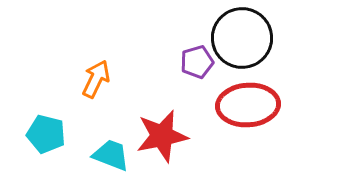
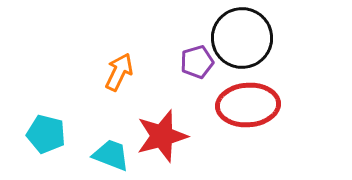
orange arrow: moved 23 px right, 7 px up
red star: rotated 4 degrees counterclockwise
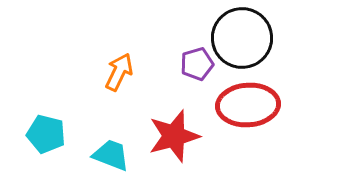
purple pentagon: moved 2 px down
red star: moved 12 px right
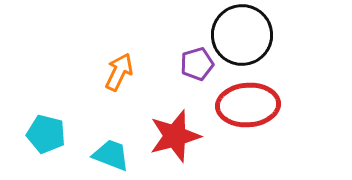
black circle: moved 3 px up
red star: moved 1 px right
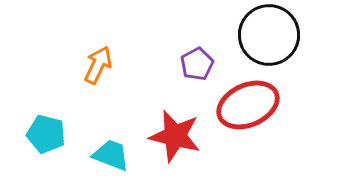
black circle: moved 27 px right
purple pentagon: rotated 12 degrees counterclockwise
orange arrow: moved 21 px left, 7 px up
red ellipse: rotated 20 degrees counterclockwise
red star: rotated 30 degrees clockwise
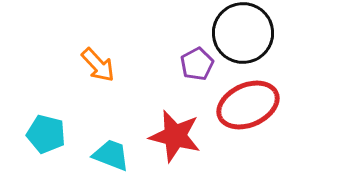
black circle: moved 26 px left, 2 px up
orange arrow: rotated 111 degrees clockwise
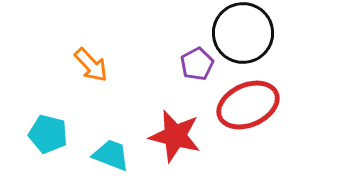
orange arrow: moved 7 px left
cyan pentagon: moved 2 px right
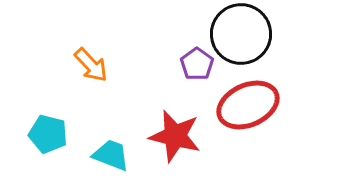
black circle: moved 2 px left, 1 px down
purple pentagon: rotated 8 degrees counterclockwise
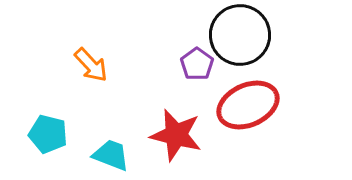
black circle: moved 1 px left, 1 px down
red star: moved 1 px right, 1 px up
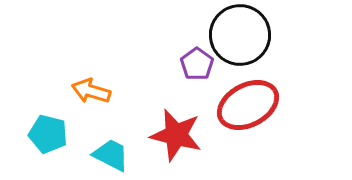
orange arrow: moved 26 px down; rotated 150 degrees clockwise
red ellipse: rotated 4 degrees counterclockwise
cyan trapezoid: rotated 6 degrees clockwise
